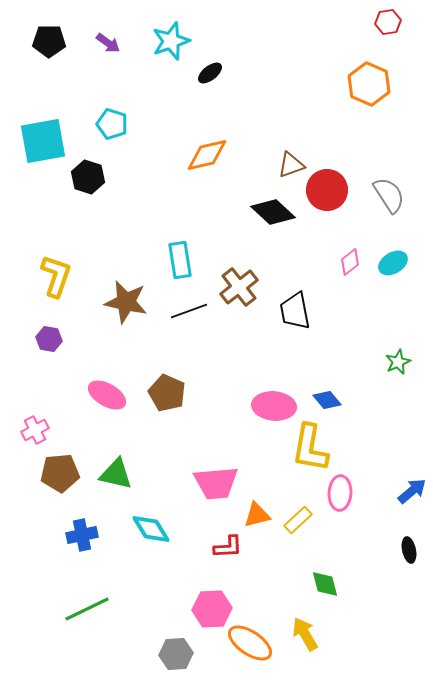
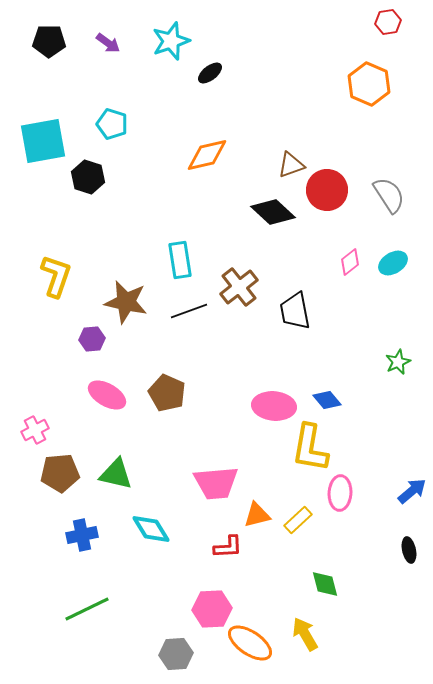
purple hexagon at (49, 339): moved 43 px right; rotated 15 degrees counterclockwise
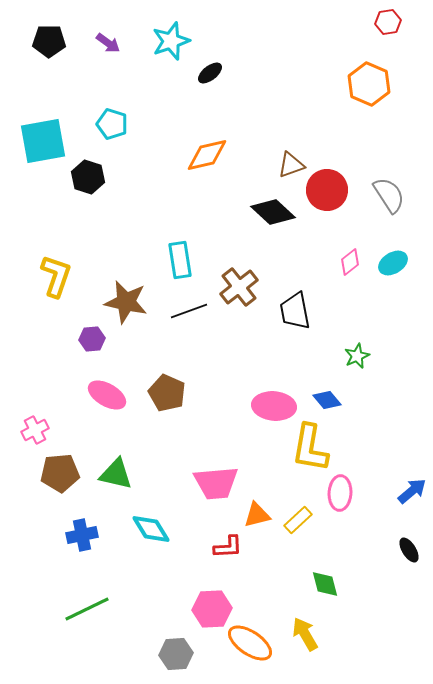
green star at (398, 362): moved 41 px left, 6 px up
black ellipse at (409, 550): rotated 20 degrees counterclockwise
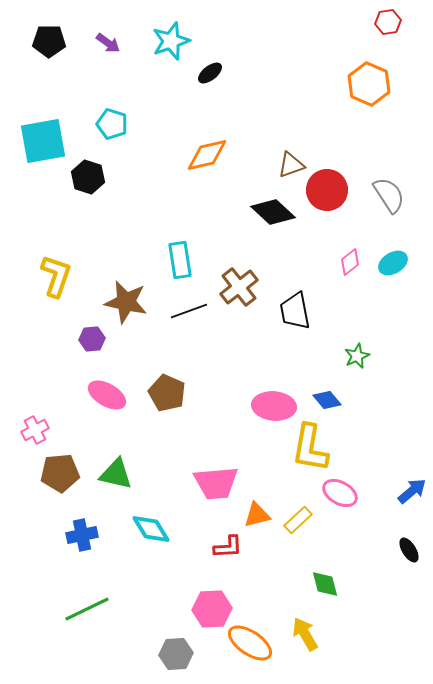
pink ellipse at (340, 493): rotated 64 degrees counterclockwise
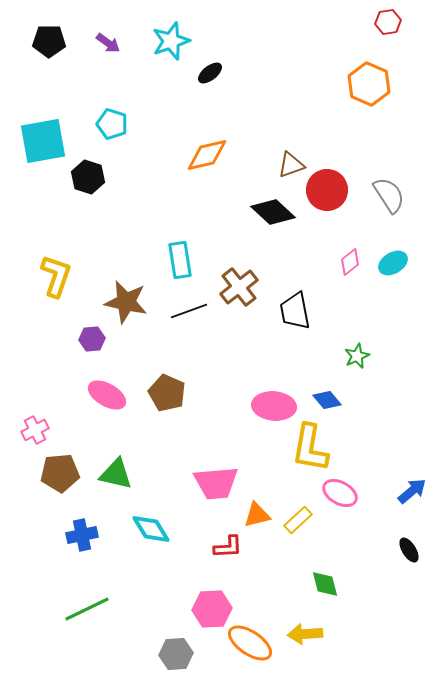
yellow arrow at (305, 634): rotated 64 degrees counterclockwise
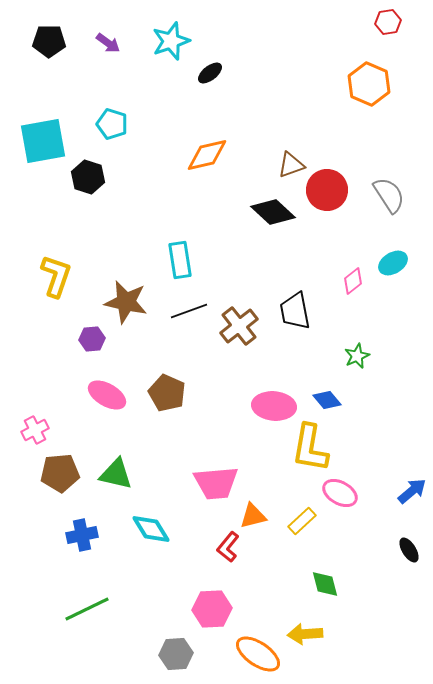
pink diamond at (350, 262): moved 3 px right, 19 px down
brown cross at (239, 287): moved 39 px down
orange triangle at (257, 515): moved 4 px left, 1 px down
yellow rectangle at (298, 520): moved 4 px right, 1 px down
red L-shape at (228, 547): rotated 132 degrees clockwise
orange ellipse at (250, 643): moved 8 px right, 11 px down
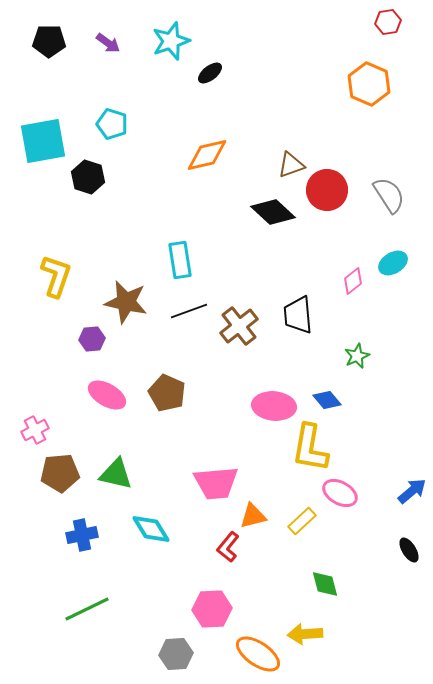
black trapezoid at (295, 311): moved 3 px right, 4 px down; rotated 6 degrees clockwise
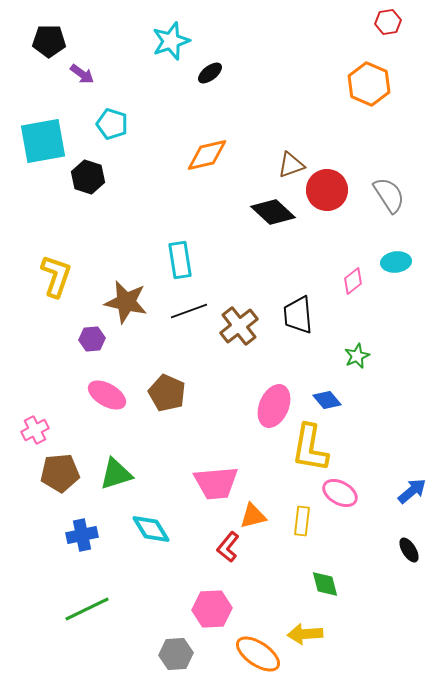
purple arrow at (108, 43): moved 26 px left, 31 px down
cyan ellipse at (393, 263): moved 3 px right, 1 px up; rotated 24 degrees clockwise
pink ellipse at (274, 406): rotated 72 degrees counterclockwise
green triangle at (116, 474): rotated 30 degrees counterclockwise
yellow rectangle at (302, 521): rotated 40 degrees counterclockwise
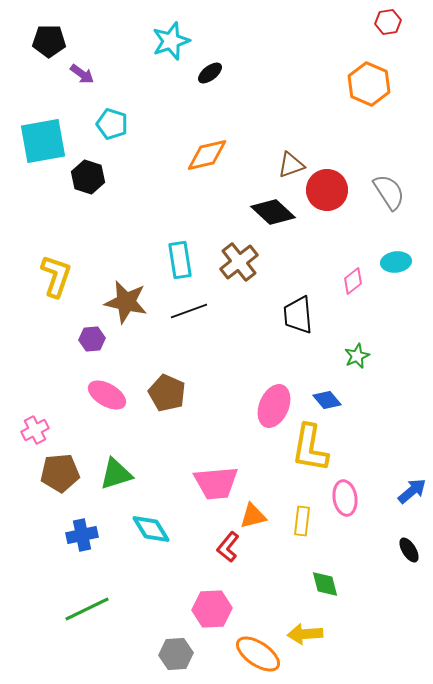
gray semicircle at (389, 195): moved 3 px up
brown cross at (239, 326): moved 64 px up
pink ellipse at (340, 493): moved 5 px right, 5 px down; rotated 52 degrees clockwise
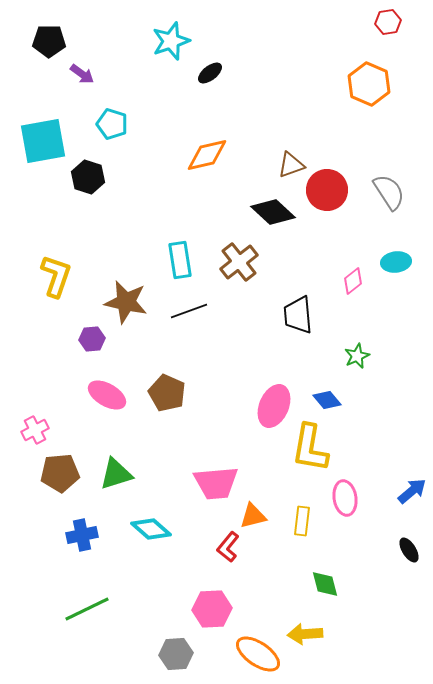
cyan diamond at (151, 529): rotated 18 degrees counterclockwise
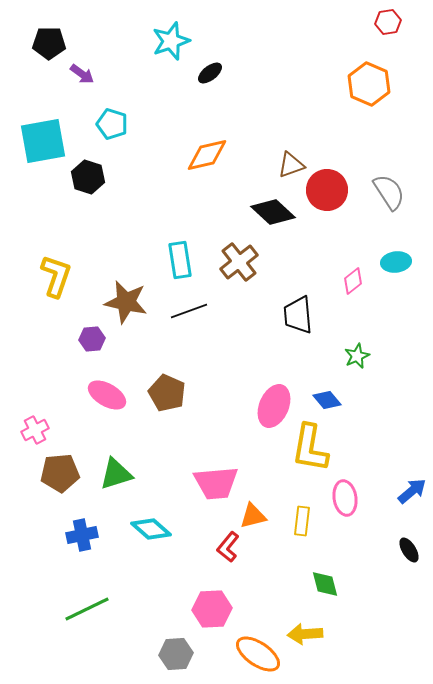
black pentagon at (49, 41): moved 2 px down
